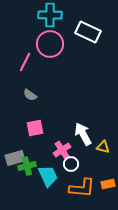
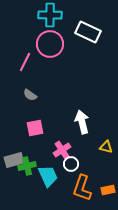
white arrow: moved 1 px left, 12 px up; rotated 15 degrees clockwise
yellow triangle: moved 3 px right
gray rectangle: moved 1 px left, 2 px down
orange rectangle: moved 6 px down
orange L-shape: rotated 104 degrees clockwise
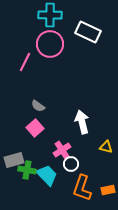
gray semicircle: moved 8 px right, 11 px down
pink square: rotated 30 degrees counterclockwise
green cross: moved 4 px down; rotated 24 degrees clockwise
cyan trapezoid: moved 1 px left, 1 px up; rotated 20 degrees counterclockwise
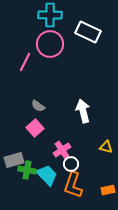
white arrow: moved 1 px right, 11 px up
orange L-shape: moved 9 px left, 3 px up
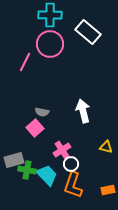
white rectangle: rotated 15 degrees clockwise
gray semicircle: moved 4 px right, 6 px down; rotated 24 degrees counterclockwise
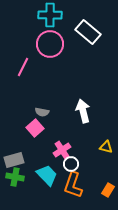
pink line: moved 2 px left, 5 px down
green cross: moved 12 px left, 7 px down
orange rectangle: rotated 48 degrees counterclockwise
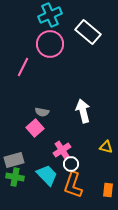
cyan cross: rotated 25 degrees counterclockwise
orange rectangle: rotated 24 degrees counterclockwise
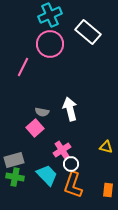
white arrow: moved 13 px left, 2 px up
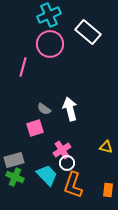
cyan cross: moved 1 px left
pink line: rotated 12 degrees counterclockwise
gray semicircle: moved 2 px right, 3 px up; rotated 24 degrees clockwise
pink square: rotated 24 degrees clockwise
white circle: moved 4 px left, 1 px up
green cross: rotated 12 degrees clockwise
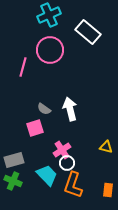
pink circle: moved 6 px down
green cross: moved 2 px left, 4 px down
